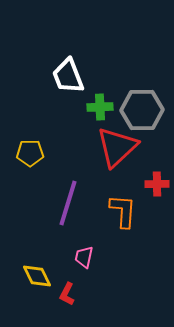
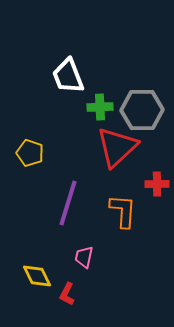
yellow pentagon: rotated 20 degrees clockwise
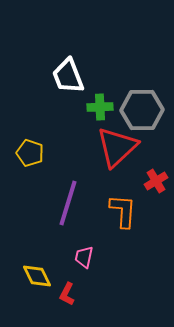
red cross: moved 1 px left, 3 px up; rotated 30 degrees counterclockwise
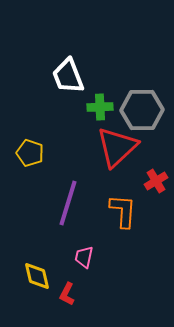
yellow diamond: rotated 12 degrees clockwise
